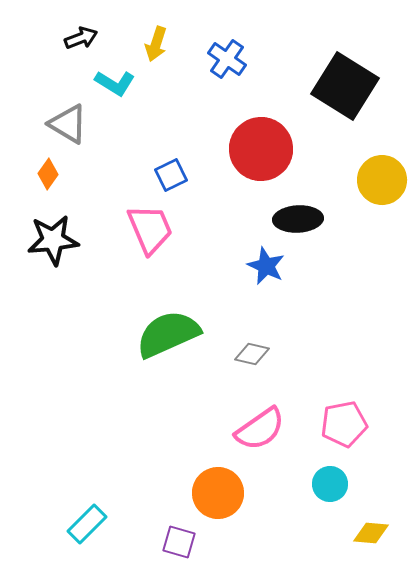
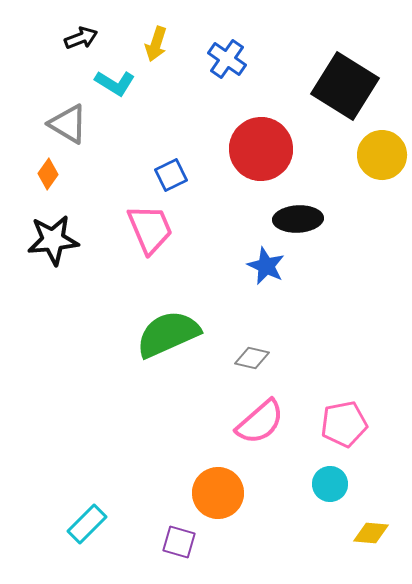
yellow circle: moved 25 px up
gray diamond: moved 4 px down
pink semicircle: moved 7 px up; rotated 6 degrees counterclockwise
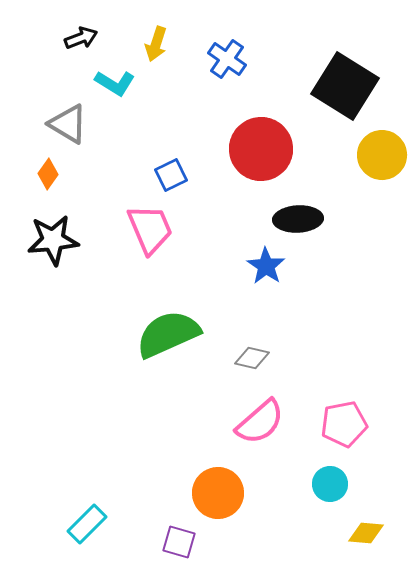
blue star: rotated 9 degrees clockwise
yellow diamond: moved 5 px left
